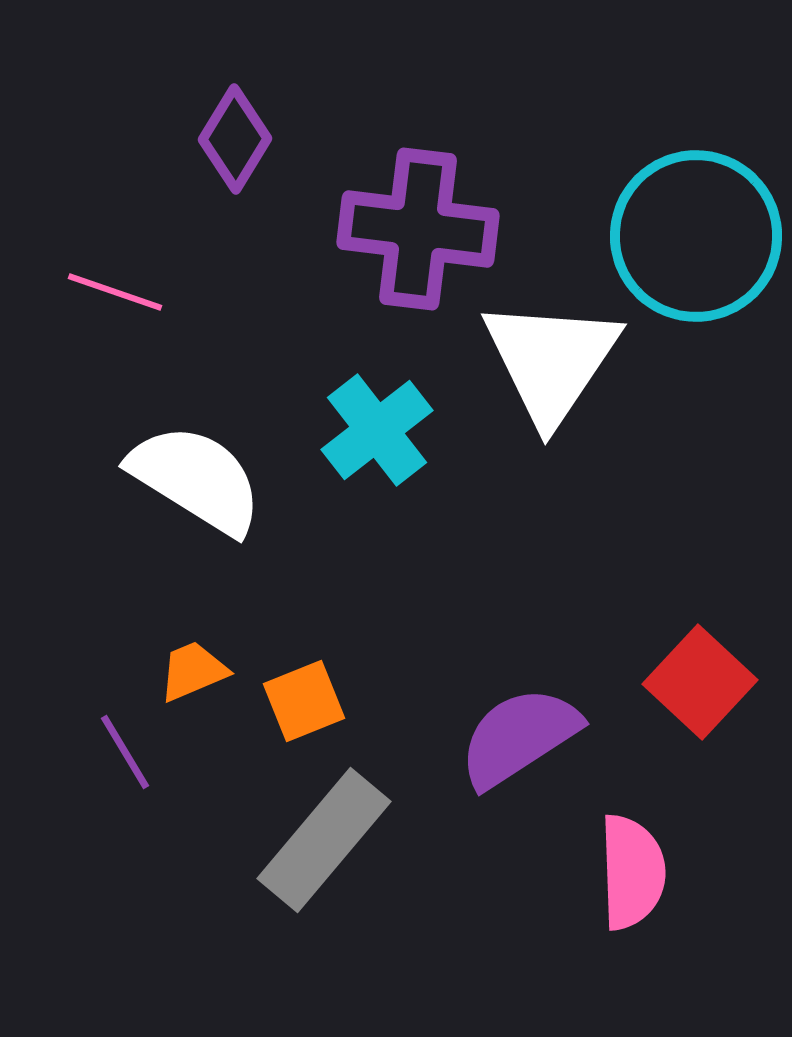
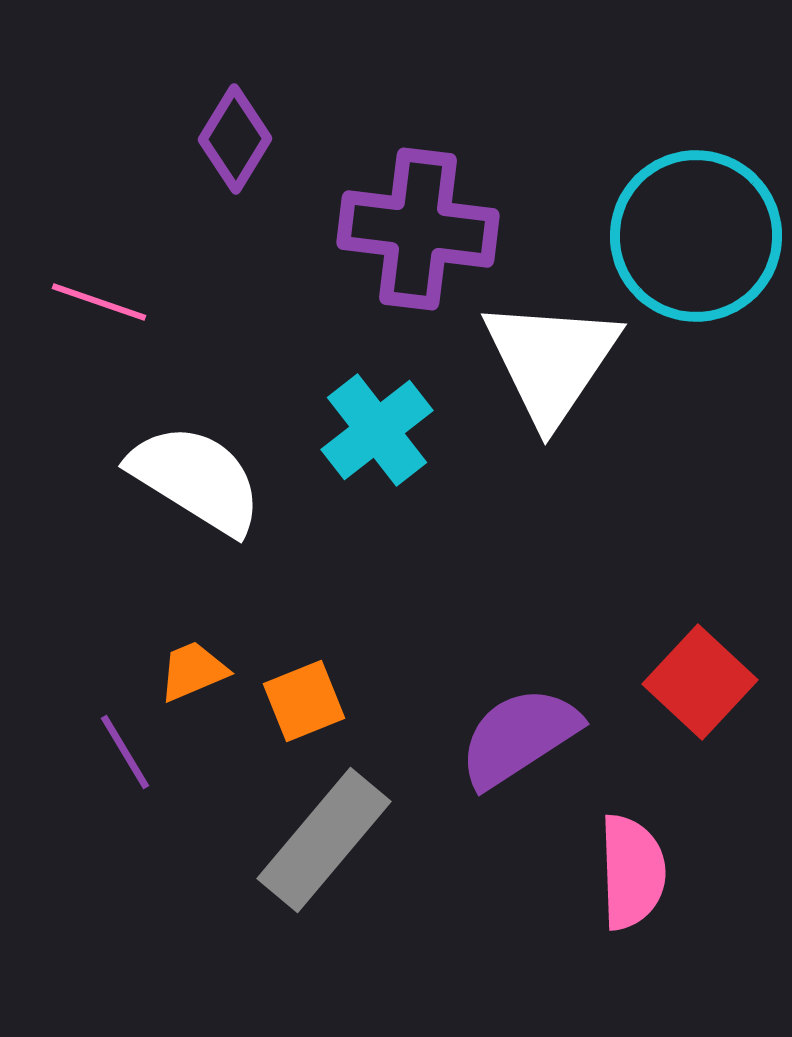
pink line: moved 16 px left, 10 px down
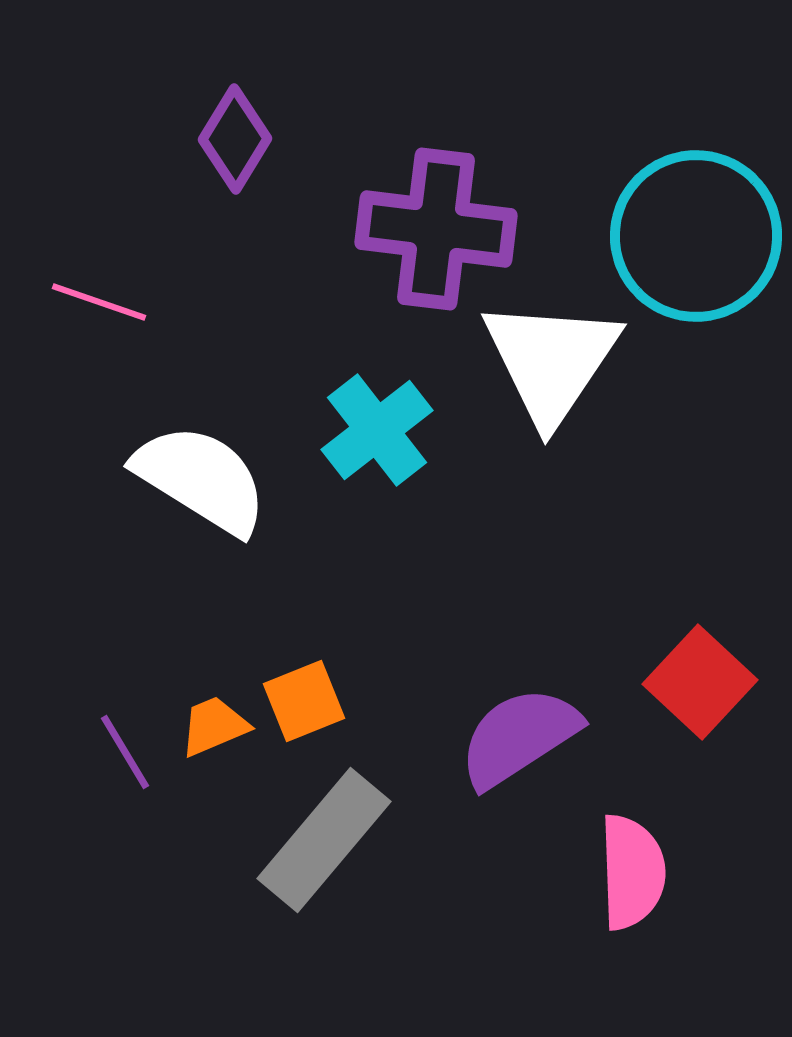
purple cross: moved 18 px right
white semicircle: moved 5 px right
orange trapezoid: moved 21 px right, 55 px down
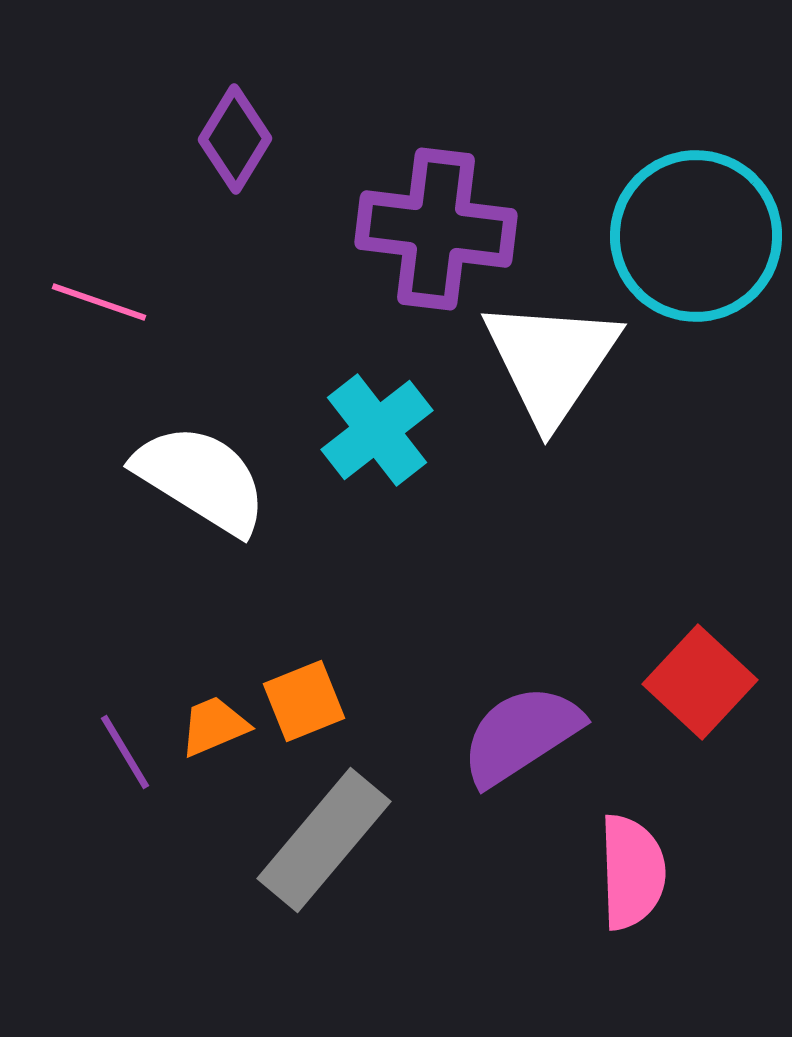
purple semicircle: moved 2 px right, 2 px up
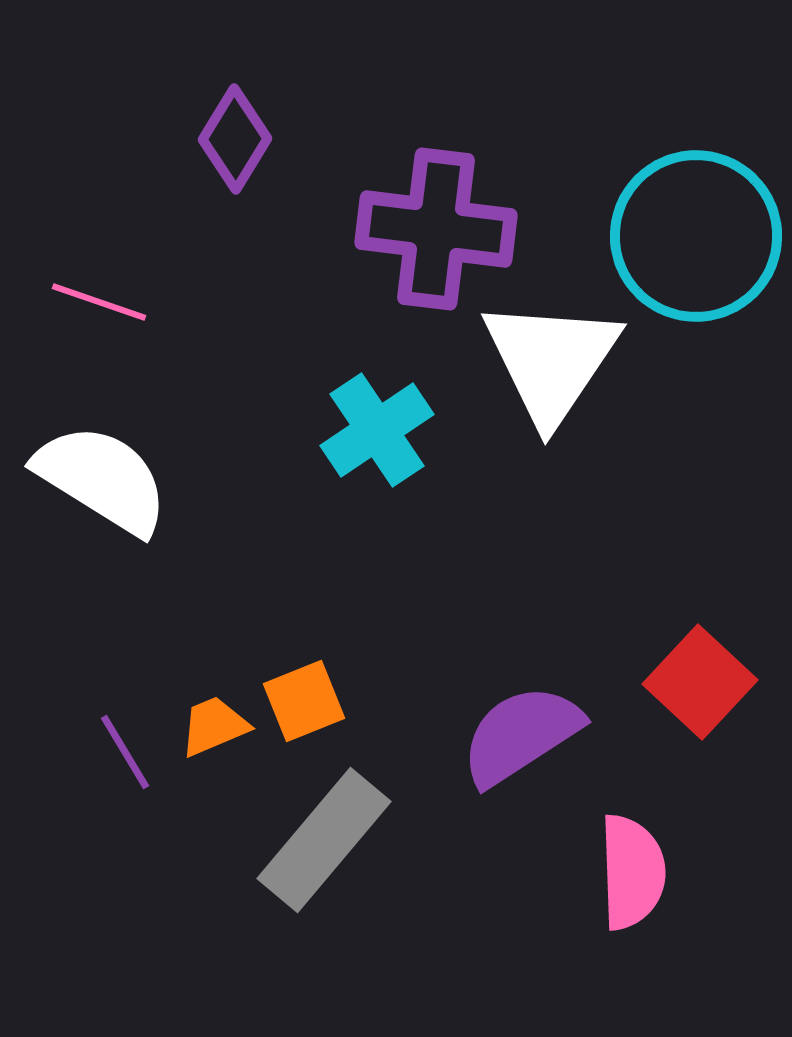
cyan cross: rotated 4 degrees clockwise
white semicircle: moved 99 px left
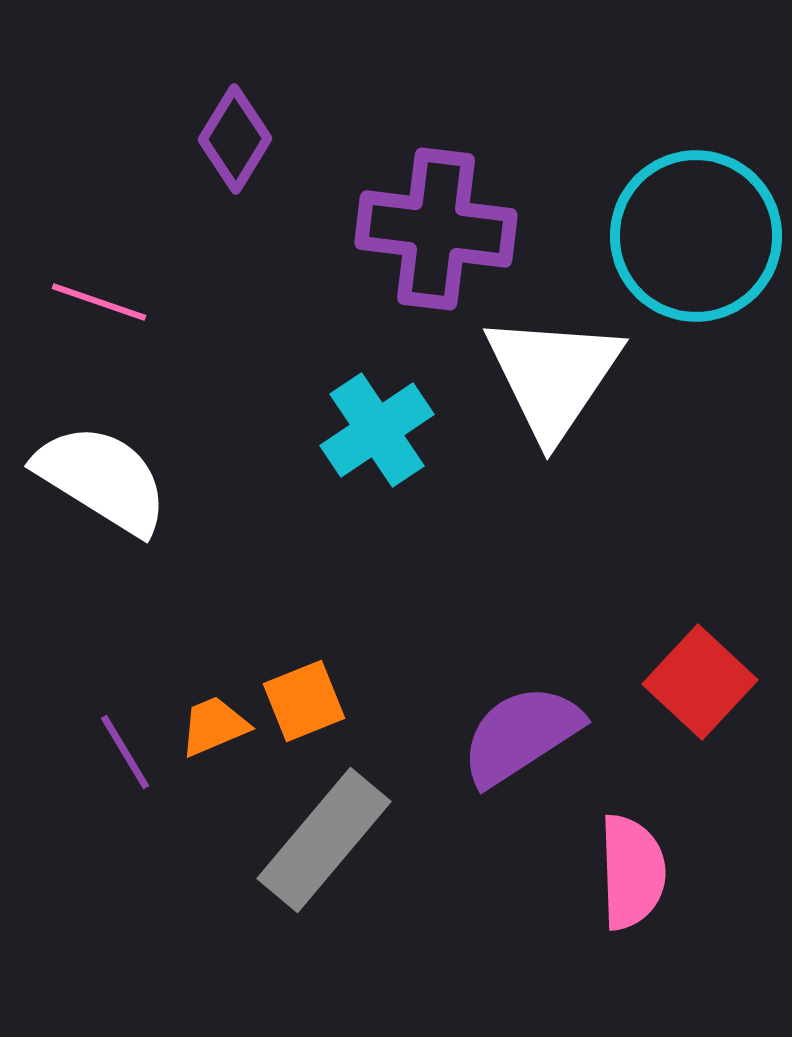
white triangle: moved 2 px right, 15 px down
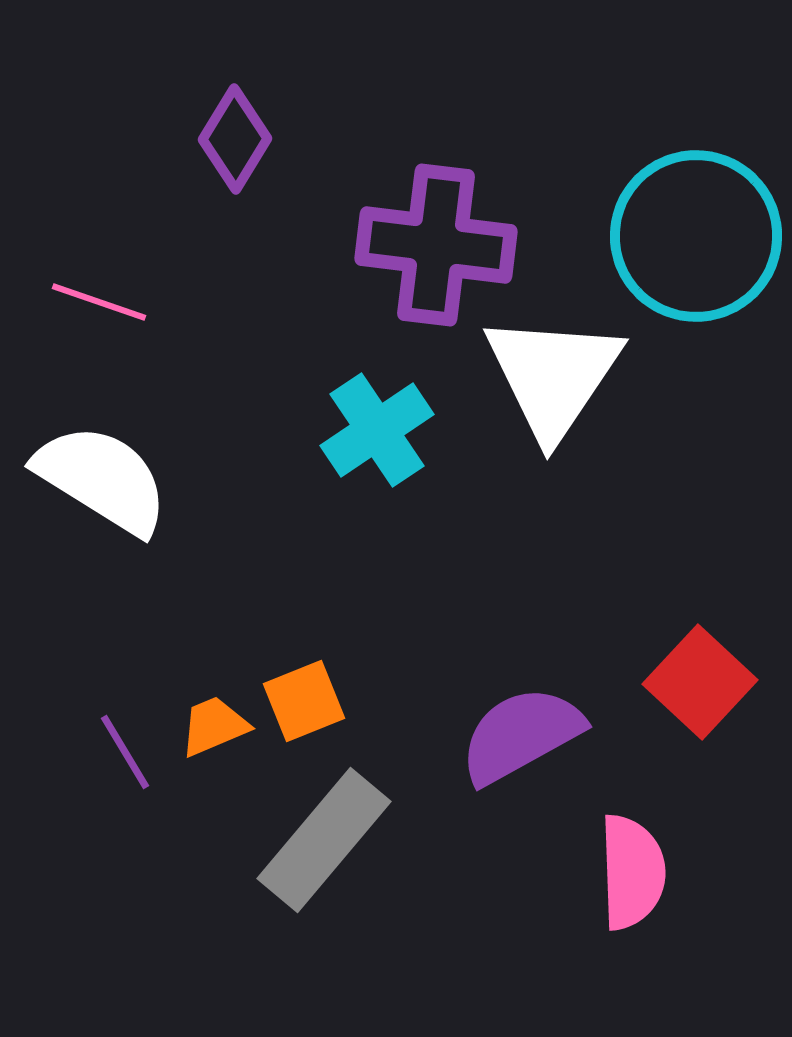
purple cross: moved 16 px down
purple semicircle: rotated 4 degrees clockwise
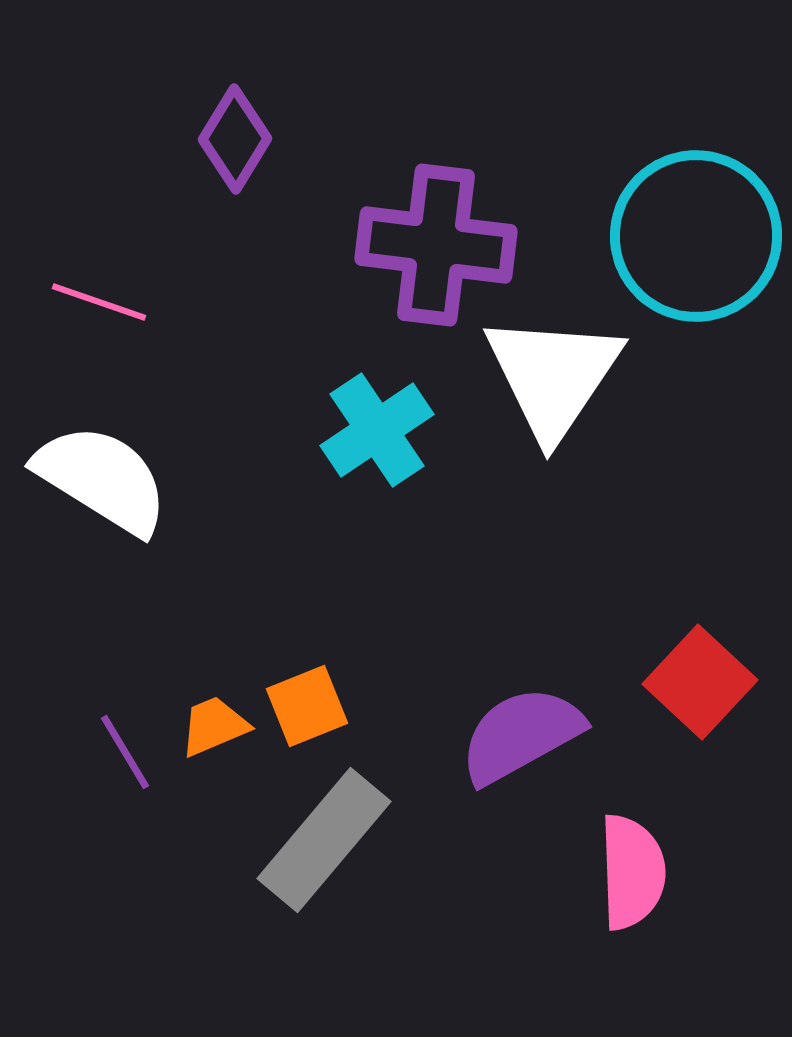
orange square: moved 3 px right, 5 px down
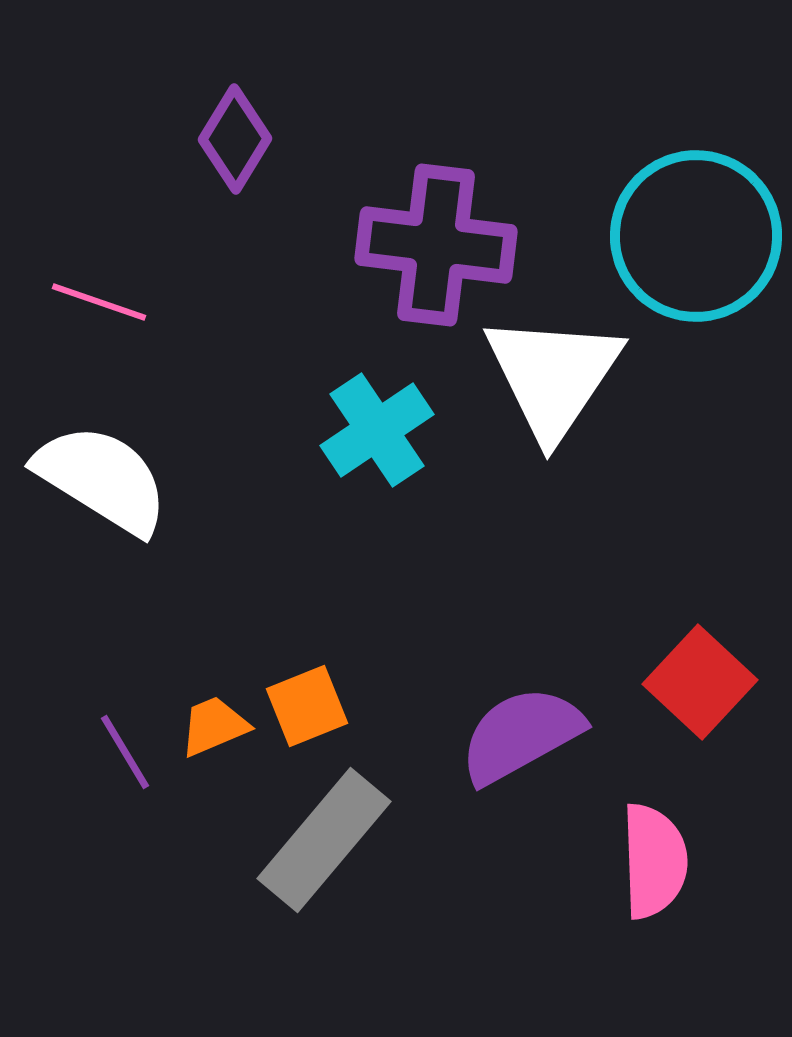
pink semicircle: moved 22 px right, 11 px up
